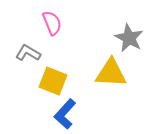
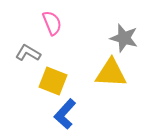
gray star: moved 5 px left; rotated 12 degrees counterclockwise
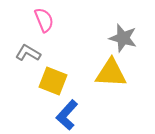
pink semicircle: moved 8 px left, 3 px up
gray star: moved 1 px left
blue L-shape: moved 2 px right, 1 px down
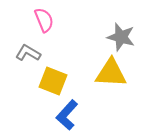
gray star: moved 2 px left, 1 px up
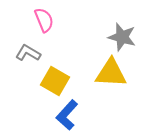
gray star: moved 1 px right
yellow square: moved 2 px right; rotated 8 degrees clockwise
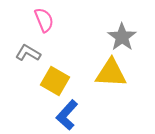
gray star: rotated 20 degrees clockwise
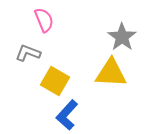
gray L-shape: rotated 10 degrees counterclockwise
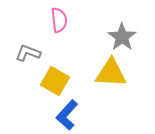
pink semicircle: moved 15 px right; rotated 15 degrees clockwise
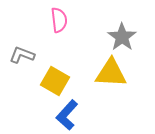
gray L-shape: moved 6 px left, 2 px down
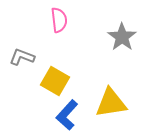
gray L-shape: moved 2 px down
yellow triangle: moved 30 px down; rotated 12 degrees counterclockwise
